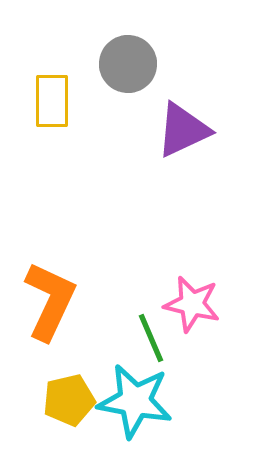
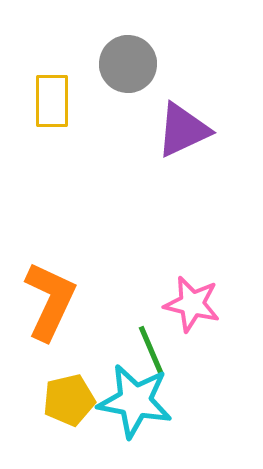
green line: moved 12 px down
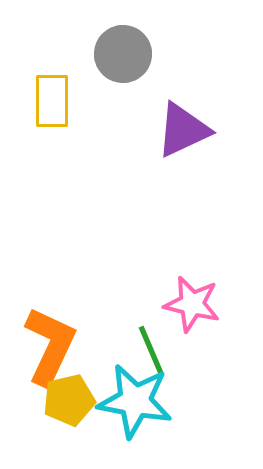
gray circle: moved 5 px left, 10 px up
orange L-shape: moved 45 px down
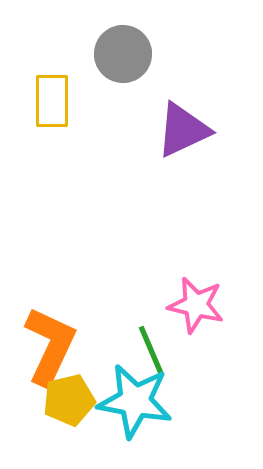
pink star: moved 4 px right, 1 px down
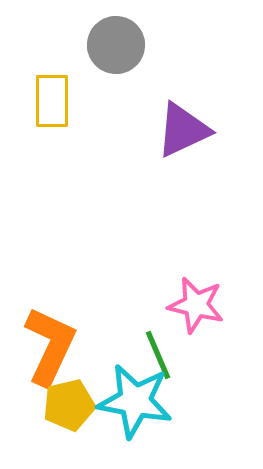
gray circle: moved 7 px left, 9 px up
green line: moved 7 px right, 5 px down
yellow pentagon: moved 5 px down
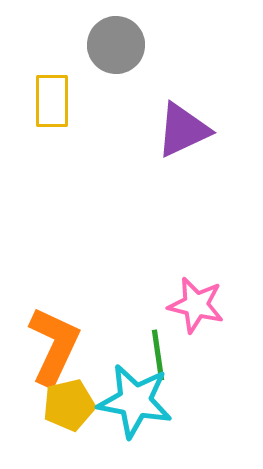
orange L-shape: moved 4 px right
green line: rotated 15 degrees clockwise
